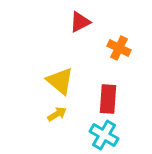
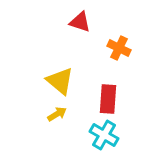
red triangle: rotated 45 degrees clockwise
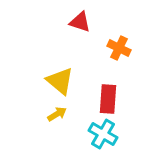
cyan cross: moved 1 px left, 1 px up
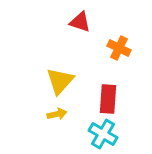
yellow triangle: rotated 32 degrees clockwise
yellow arrow: rotated 18 degrees clockwise
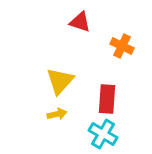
orange cross: moved 3 px right, 2 px up
red rectangle: moved 1 px left
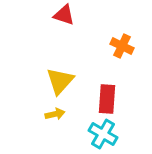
red triangle: moved 16 px left, 7 px up
yellow arrow: moved 2 px left
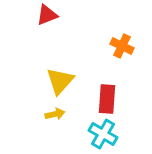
red triangle: moved 17 px left; rotated 40 degrees counterclockwise
